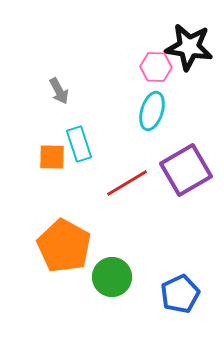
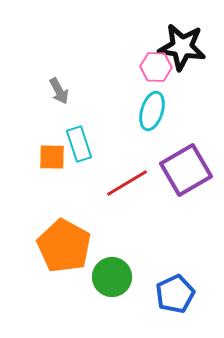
black star: moved 7 px left
blue pentagon: moved 5 px left
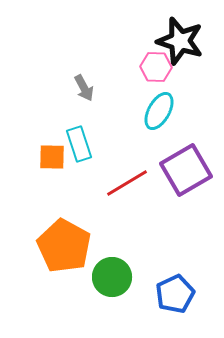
black star: moved 2 px left, 6 px up; rotated 9 degrees clockwise
gray arrow: moved 25 px right, 3 px up
cyan ellipse: moved 7 px right; rotated 12 degrees clockwise
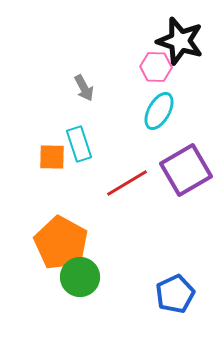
orange pentagon: moved 3 px left, 3 px up
green circle: moved 32 px left
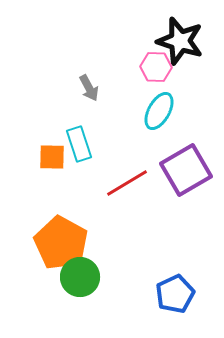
gray arrow: moved 5 px right
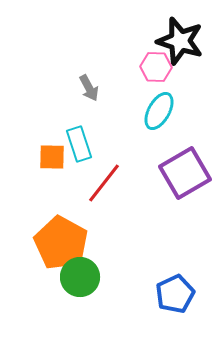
purple square: moved 1 px left, 3 px down
red line: moved 23 px left; rotated 21 degrees counterclockwise
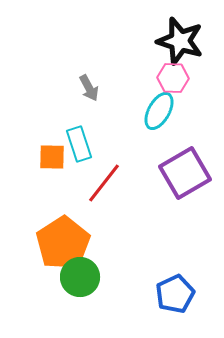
pink hexagon: moved 17 px right, 11 px down
orange pentagon: moved 2 px right; rotated 10 degrees clockwise
